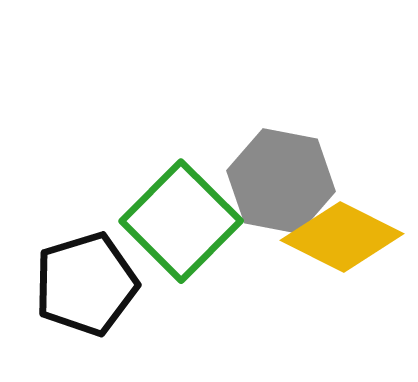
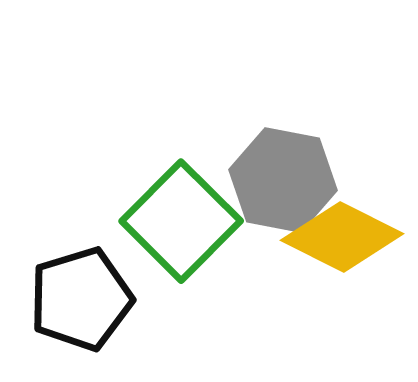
gray hexagon: moved 2 px right, 1 px up
black pentagon: moved 5 px left, 15 px down
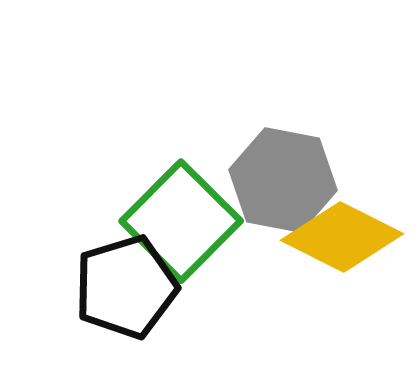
black pentagon: moved 45 px right, 12 px up
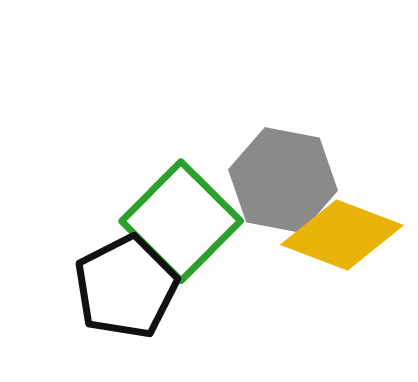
yellow diamond: moved 2 px up; rotated 6 degrees counterclockwise
black pentagon: rotated 10 degrees counterclockwise
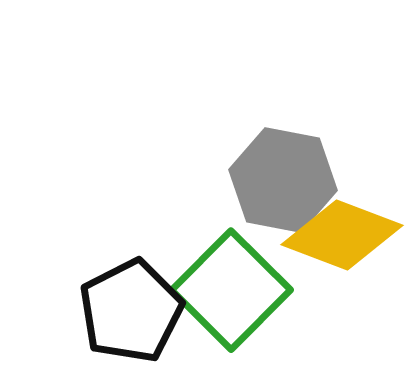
green square: moved 50 px right, 69 px down
black pentagon: moved 5 px right, 24 px down
